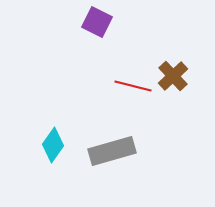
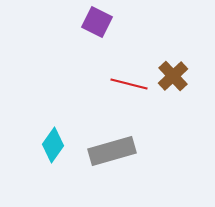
red line: moved 4 px left, 2 px up
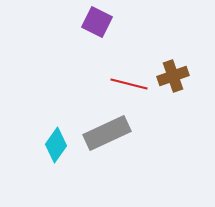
brown cross: rotated 24 degrees clockwise
cyan diamond: moved 3 px right
gray rectangle: moved 5 px left, 18 px up; rotated 9 degrees counterclockwise
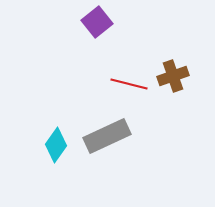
purple square: rotated 24 degrees clockwise
gray rectangle: moved 3 px down
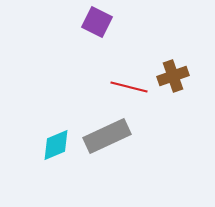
purple square: rotated 24 degrees counterclockwise
red line: moved 3 px down
cyan diamond: rotated 32 degrees clockwise
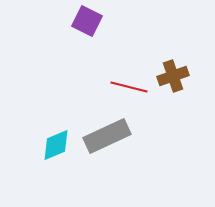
purple square: moved 10 px left, 1 px up
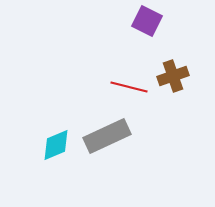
purple square: moved 60 px right
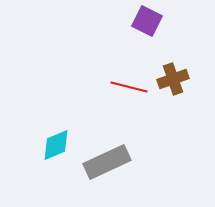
brown cross: moved 3 px down
gray rectangle: moved 26 px down
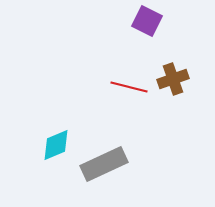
gray rectangle: moved 3 px left, 2 px down
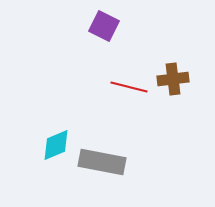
purple square: moved 43 px left, 5 px down
brown cross: rotated 12 degrees clockwise
gray rectangle: moved 2 px left, 2 px up; rotated 36 degrees clockwise
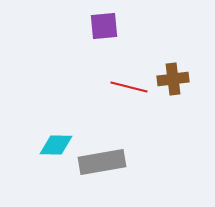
purple square: rotated 32 degrees counterclockwise
cyan diamond: rotated 24 degrees clockwise
gray rectangle: rotated 21 degrees counterclockwise
